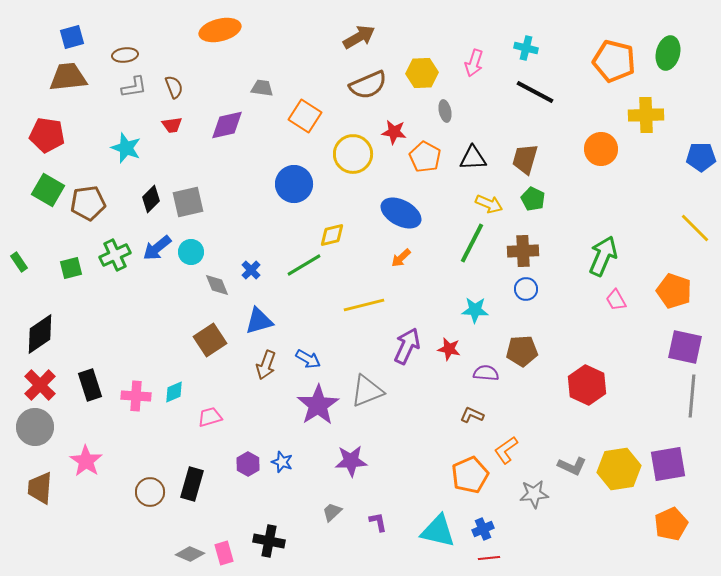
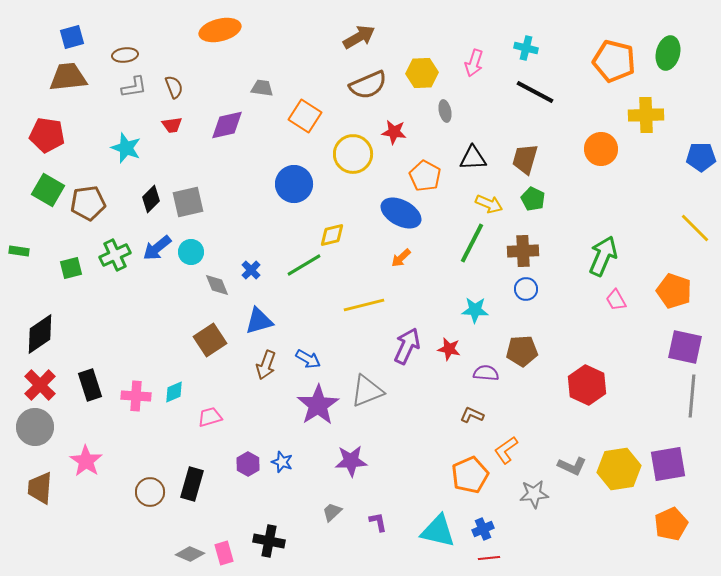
orange pentagon at (425, 157): moved 19 px down
green rectangle at (19, 262): moved 11 px up; rotated 48 degrees counterclockwise
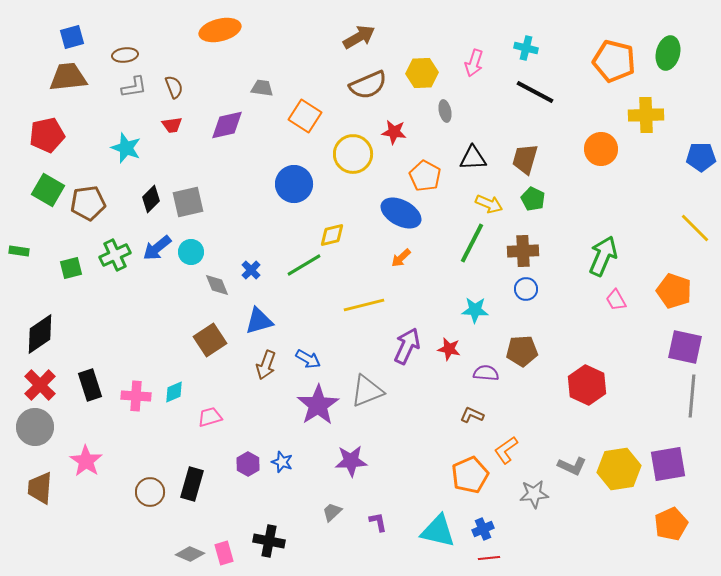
red pentagon at (47, 135): rotated 20 degrees counterclockwise
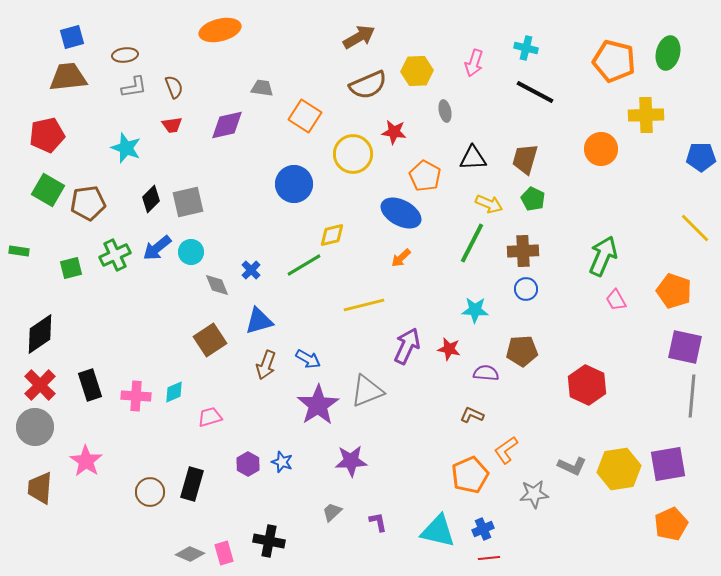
yellow hexagon at (422, 73): moved 5 px left, 2 px up
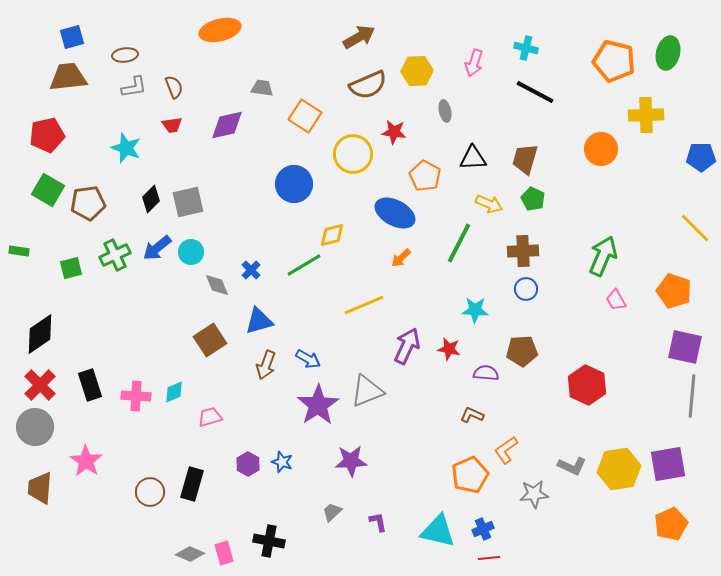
blue ellipse at (401, 213): moved 6 px left
green line at (472, 243): moved 13 px left
yellow line at (364, 305): rotated 9 degrees counterclockwise
